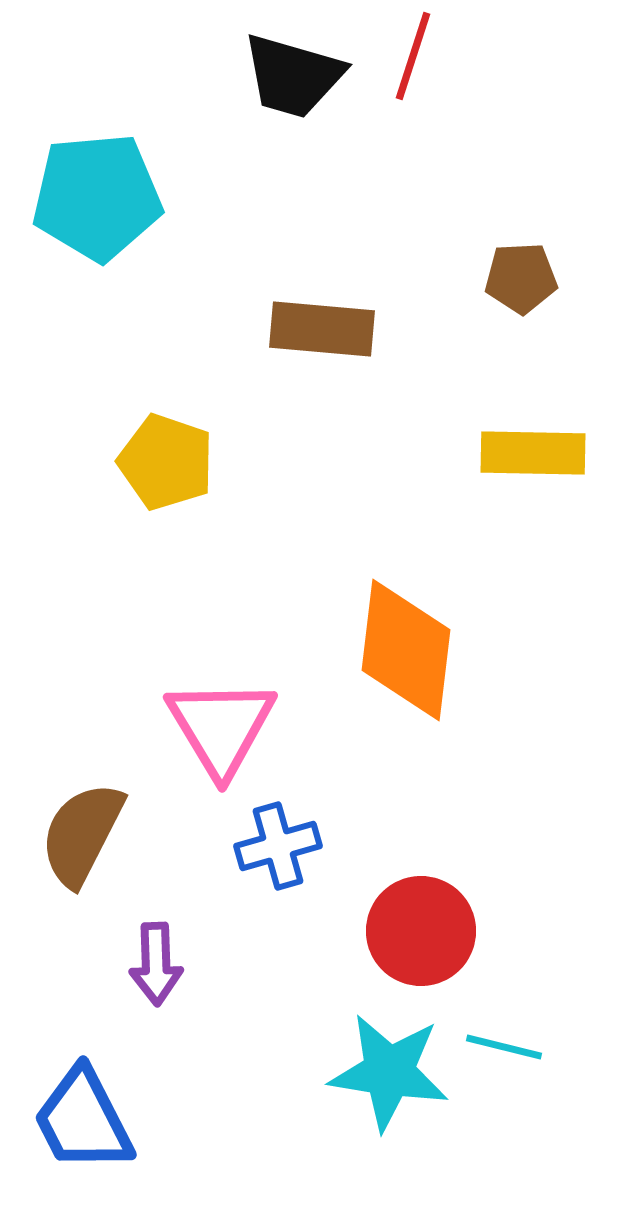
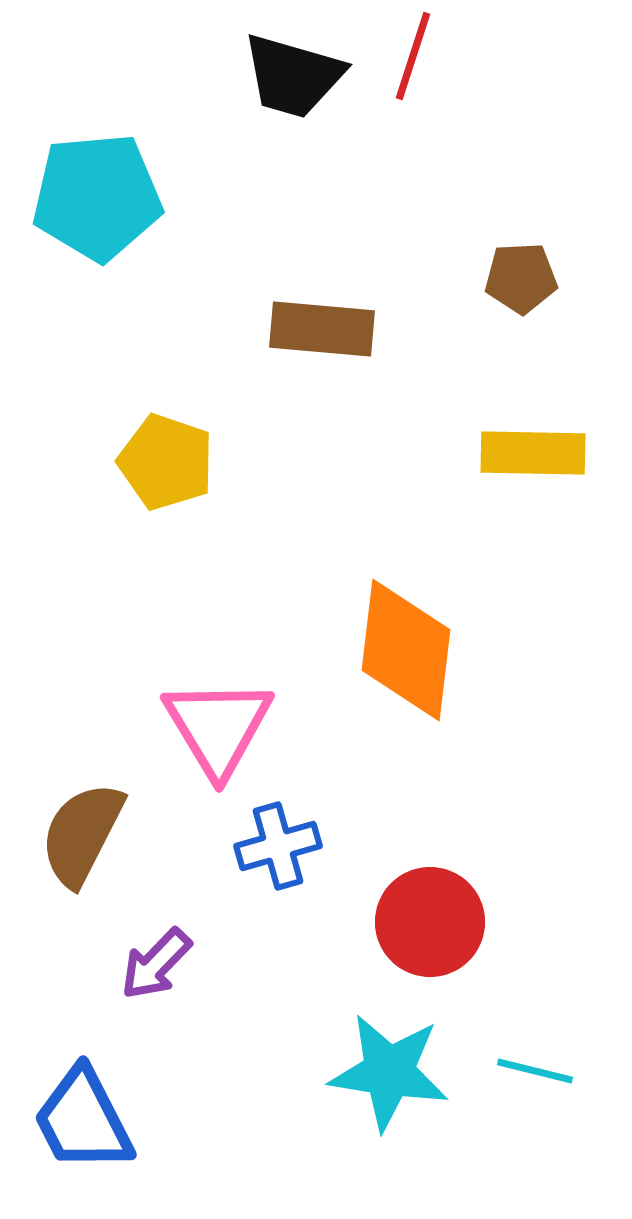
pink triangle: moved 3 px left
red circle: moved 9 px right, 9 px up
purple arrow: rotated 46 degrees clockwise
cyan line: moved 31 px right, 24 px down
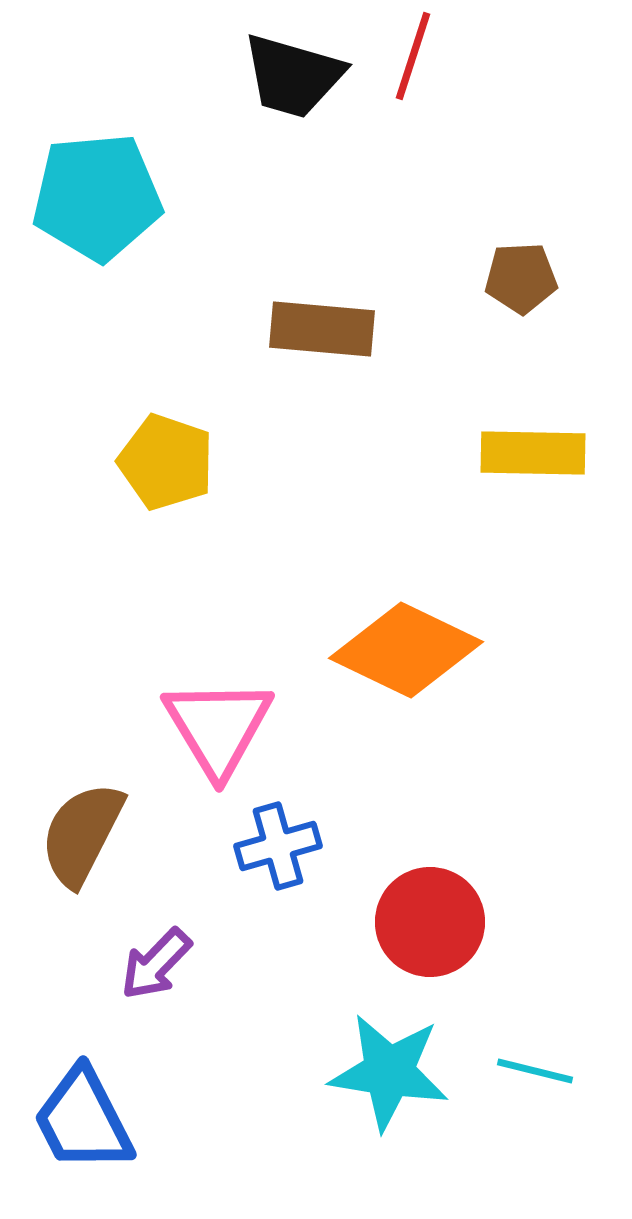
orange diamond: rotated 71 degrees counterclockwise
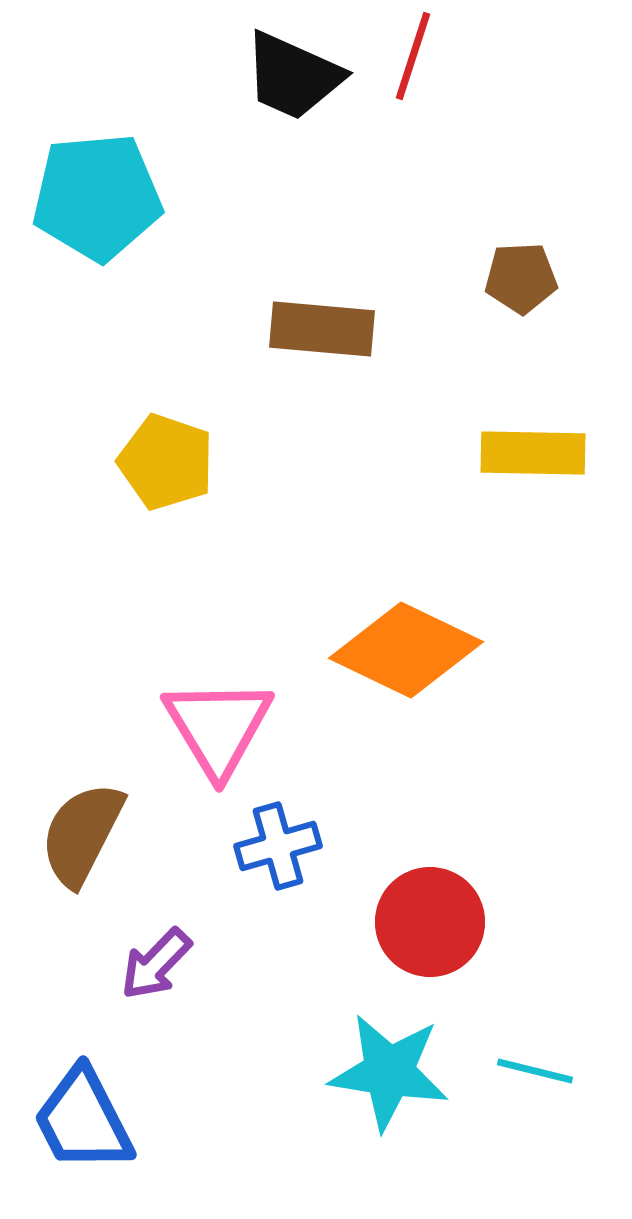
black trapezoid: rotated 8 degrees clockwise
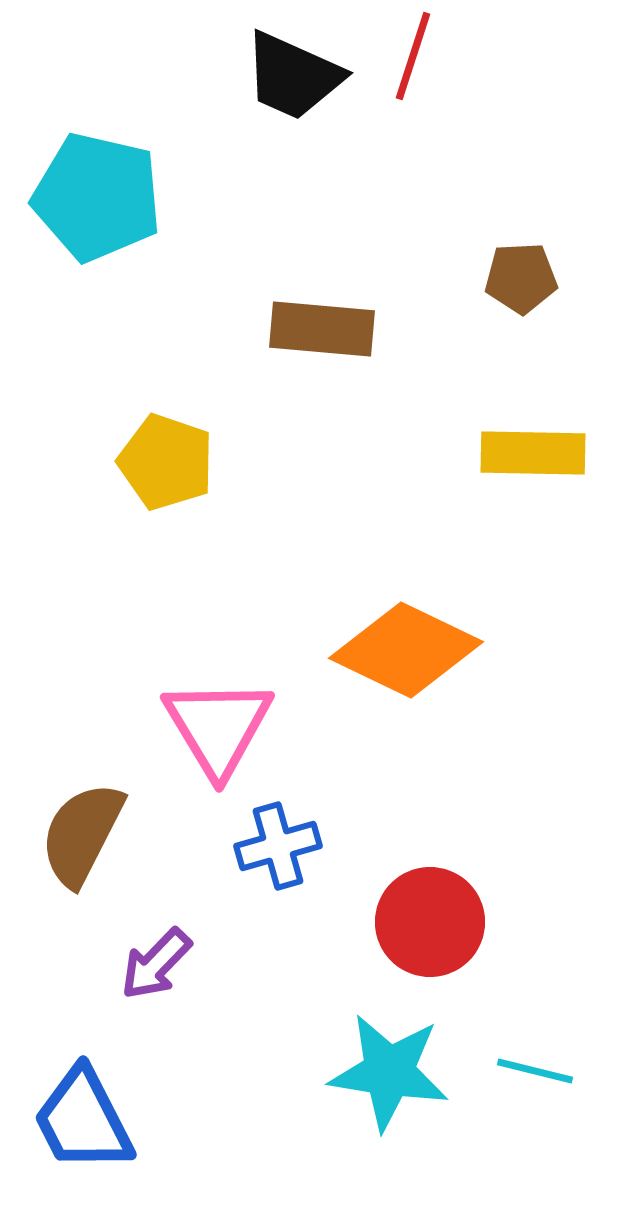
cyan pentagon: rotated 18 degrees clockwise
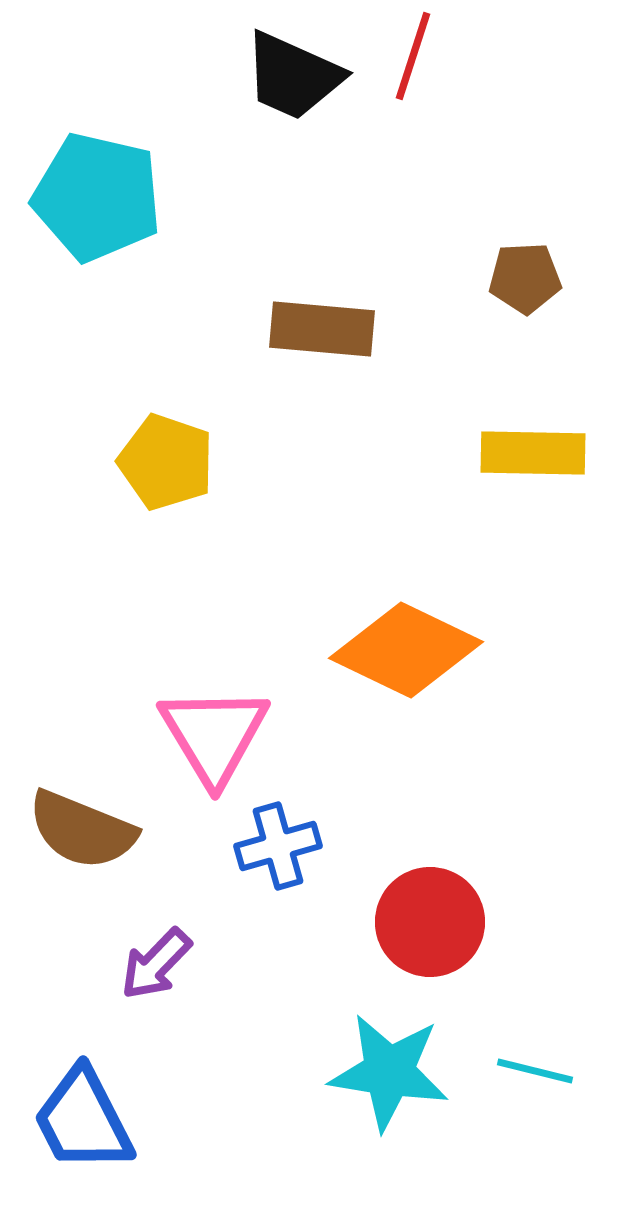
brown pentagon: moved 4 px right
pink triangle: moved 4 px left, 8 px down
brown semicircle: moved 4 px up; rotated 95 degrees counterclockwise
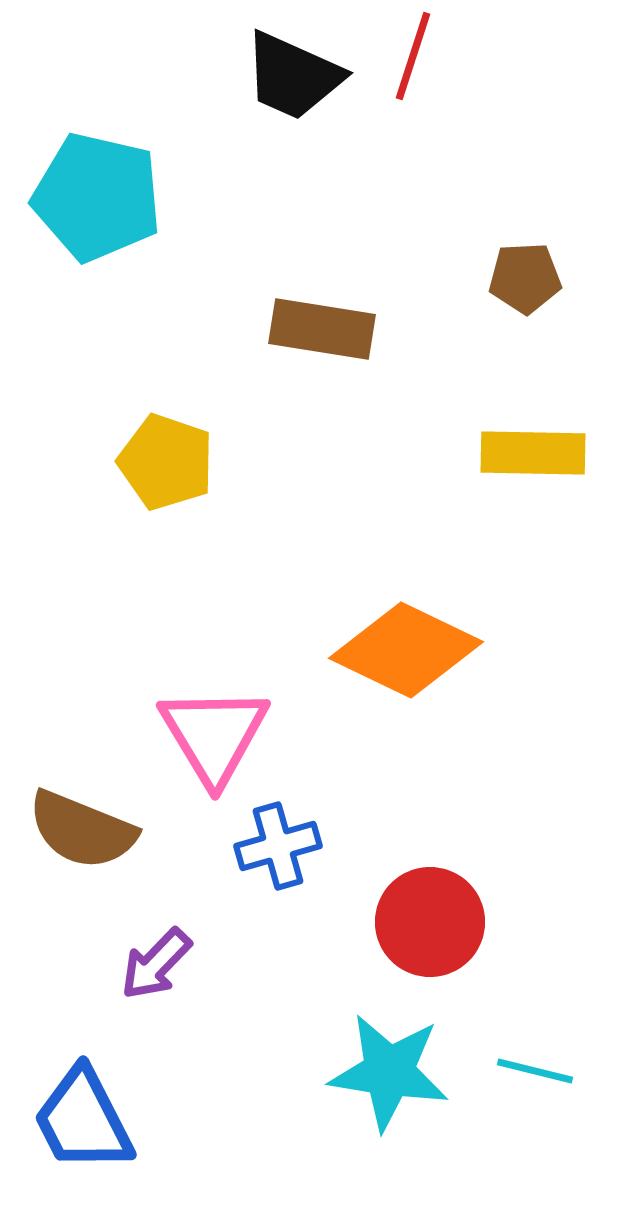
brown rectangle: rotated 4 degrees clockwise
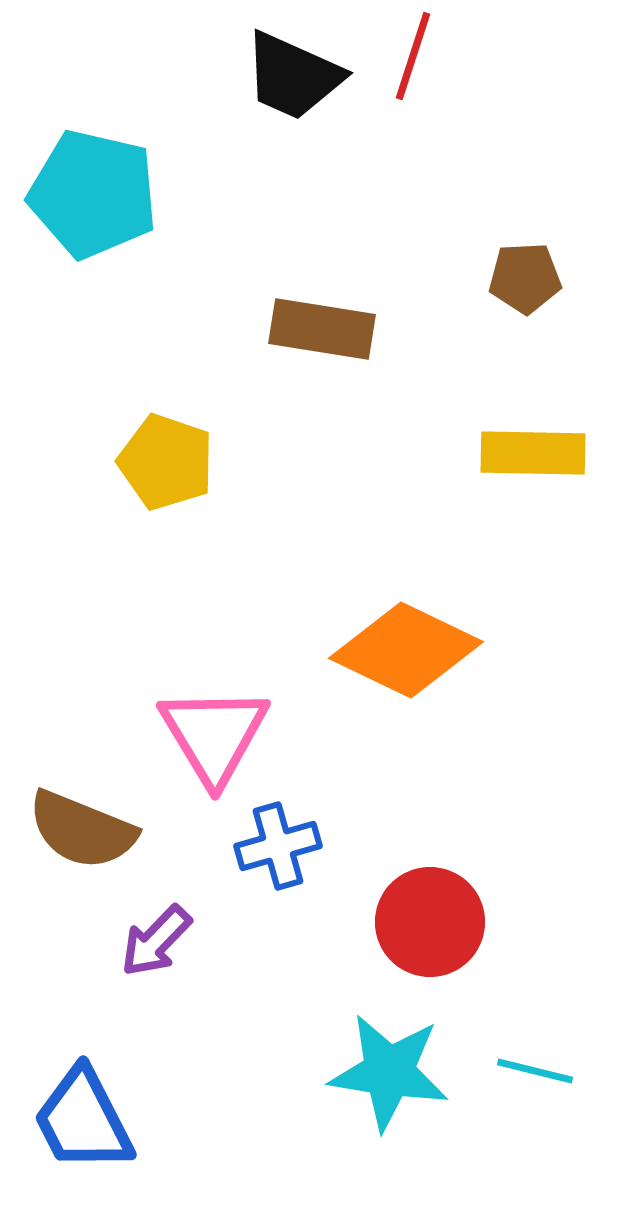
cyan pentagon: moved 4 px left, 3 px up
purple arrow: moved 23 px up
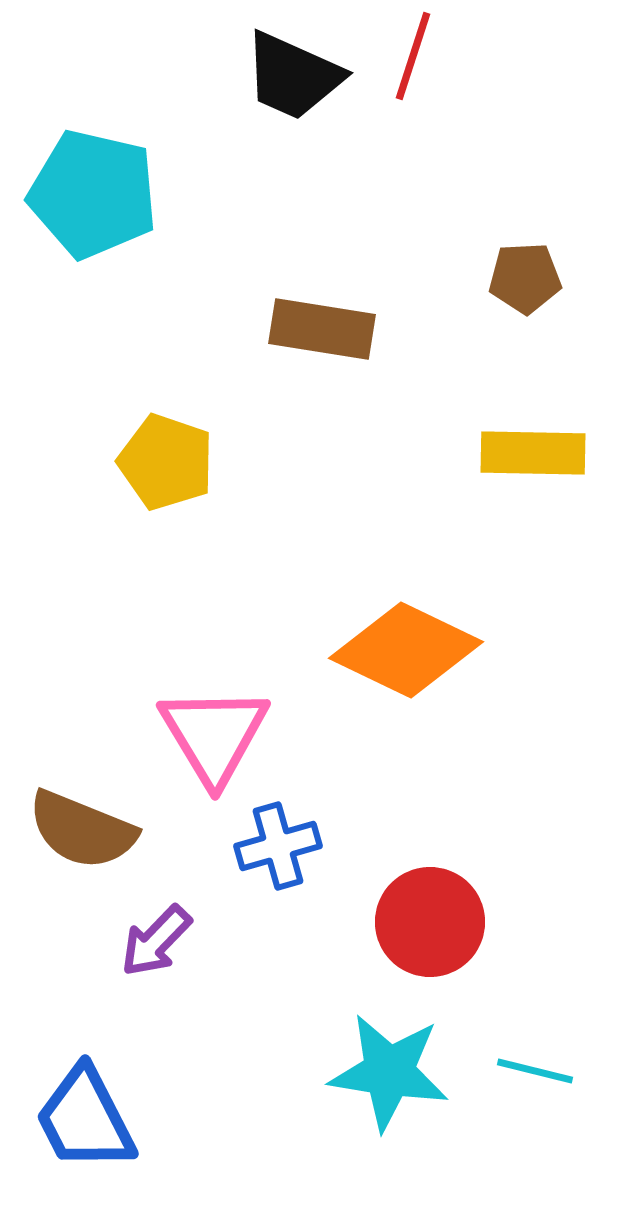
blue trapezoid: moved 2 px right, 1 px up
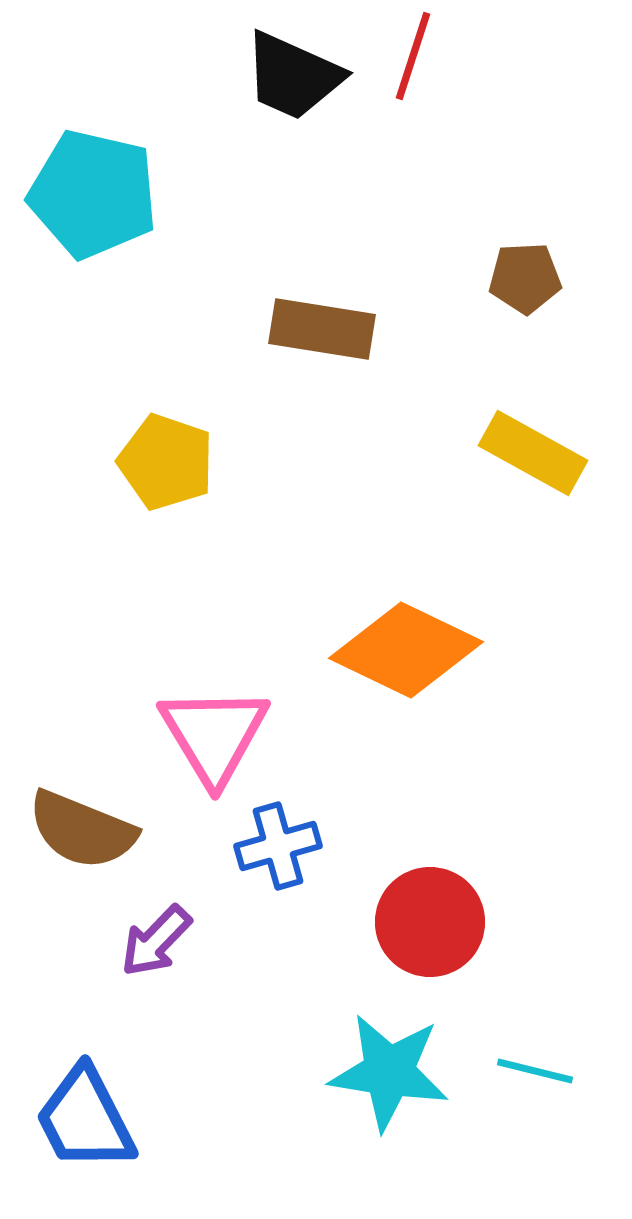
yellow rectangle: rotated 28 degrees clockwise
